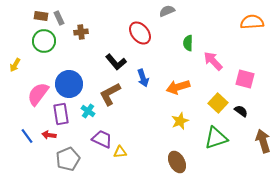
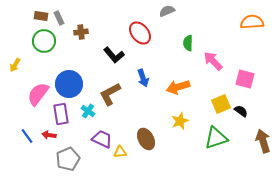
black L-shape: moved 2 px left, 7 px up
yellow square: moved 3 px right, 1 px down; rotated 24 degrees clockwise
brown ellipse: moved 31 px left, 23 px up
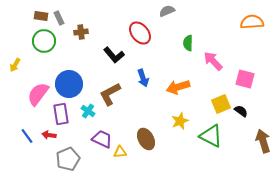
green triangle: moved 5 px left, 2 px up; rotated 45 degrees clockwise
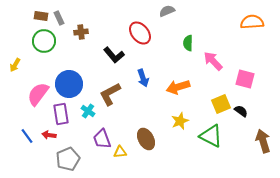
purple trapezoid: rotated 135 degrees counterclockwise
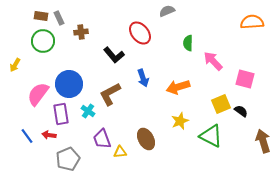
green circle: moved 1 px left
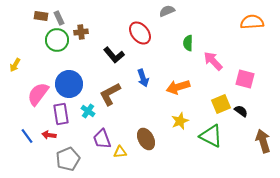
green circle: moved 14 px right, 1 px up
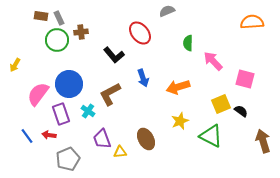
purple rectangle: rotated 10 degrees counterclockwise
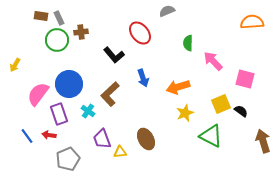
brown L-shape: rotated 15 degrees counterclockwise
purple rectangle: moved 2 px left
yellow star: moved 5 px right, 8 px up
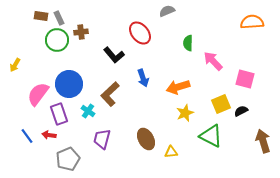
black semicircle: rotated 64 degrees counterclockwise
purple trapezoid: rotated 35 degrees clockwise
yellow triangle: moved 51 px right
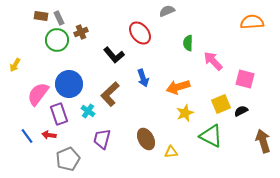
brown cross: rotated 16 degrees counterclockwise
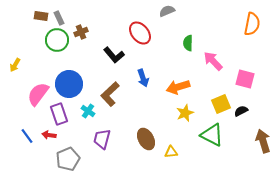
orange semicircle: moved 2 px down; rotated 105 degrees clockwise
green triangle: moved 1 px right, 1 px up
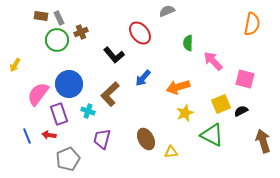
blue arrow: rotated 60 degrees clockwise
cyan cross: rotated 16 degrees counterclockwise
blue line: rotated 14 degrees clockwise
